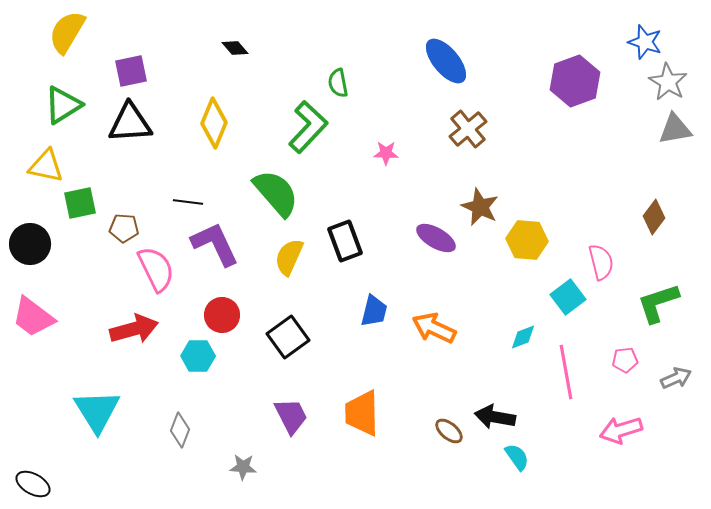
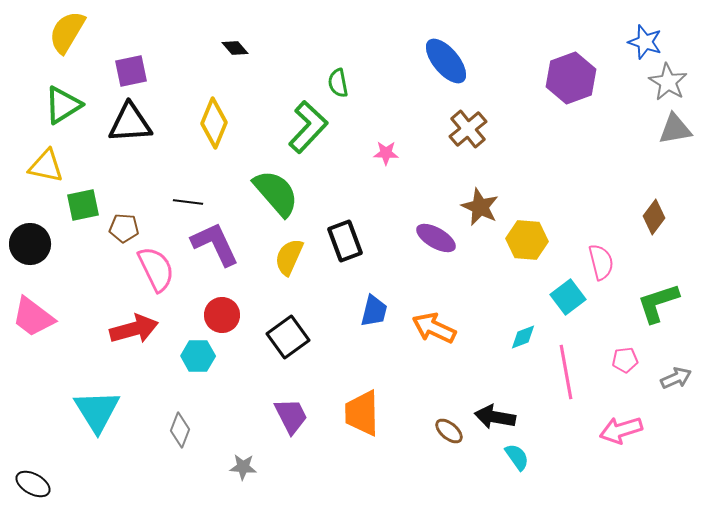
purple hexagon at (575, 81): moved 4 px left, 3 px up
green square at (80, 203): moved 3 px right, 2 px down
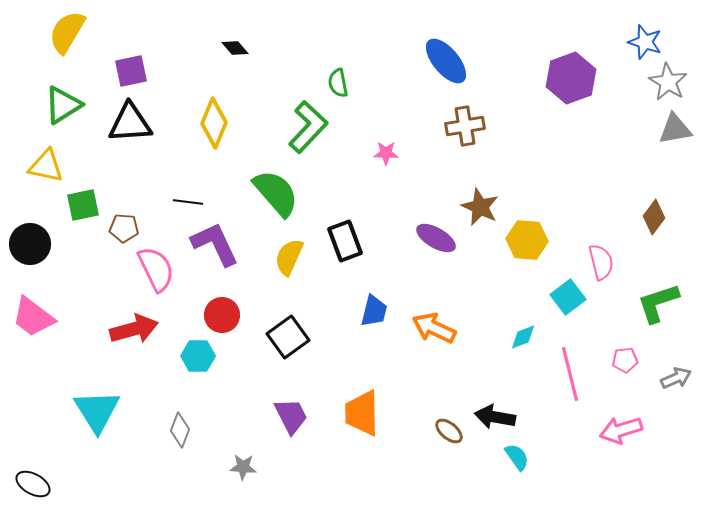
brown cross at (468, 129): moved 3 px left, 3 px up; rotated 30 degrees clockwise
pink line at (566, 372): moved 4 px right, 2 px down; rotated 4 degrees counterclockwise
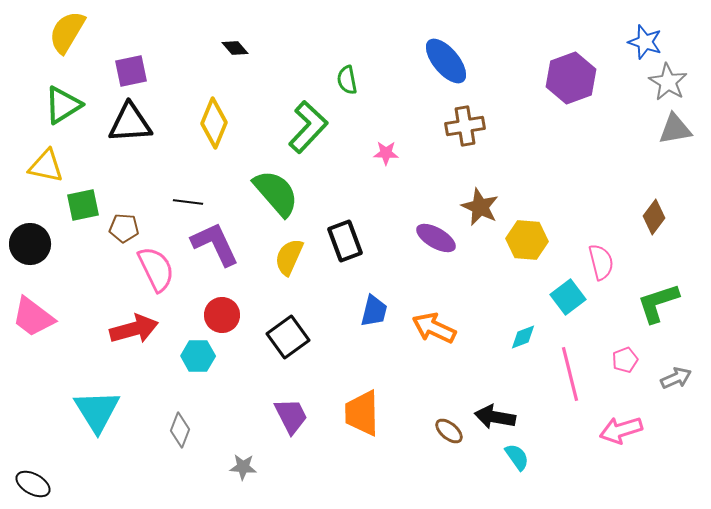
green semicircle at (338, 83): moved 9 px right, 3 px up
pink pentagon at (625, 360): rotated 15 degrees counterclockwise
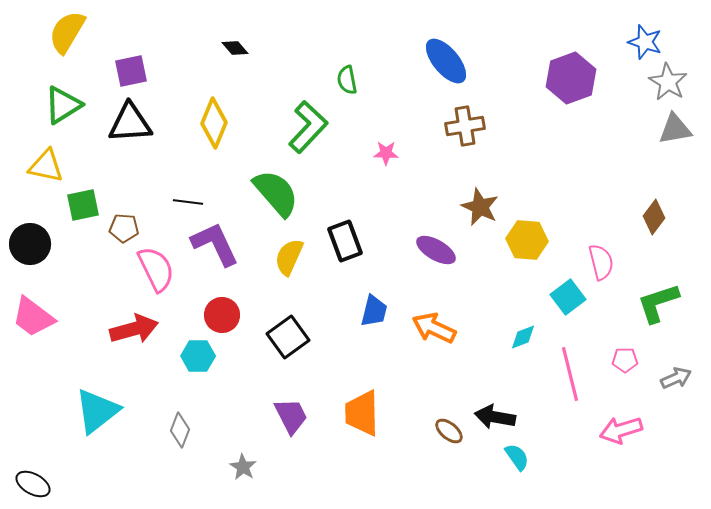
purple ellipse at (436, 238): moved 12 px down
pink pentagon at (625, 360): rotated 20 degrees clockwise
cyan triangle at (97, 411): rotated 24 degrees clockwise
gray star at (243, 467): rotated 28 degrees clockwise
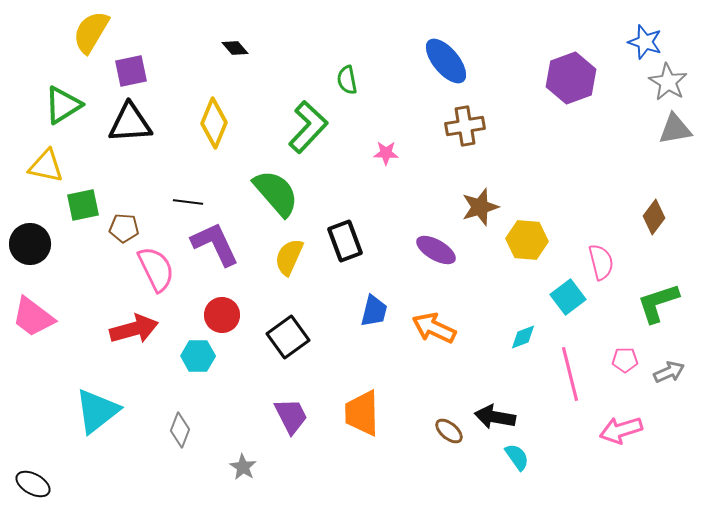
yellow semicircle at (67, 32): moved 24 px right
brown star at (480, 207): rotated 30 degrees clockwise
gray arrow at (676, 378): moved 7 px left, 6 px up
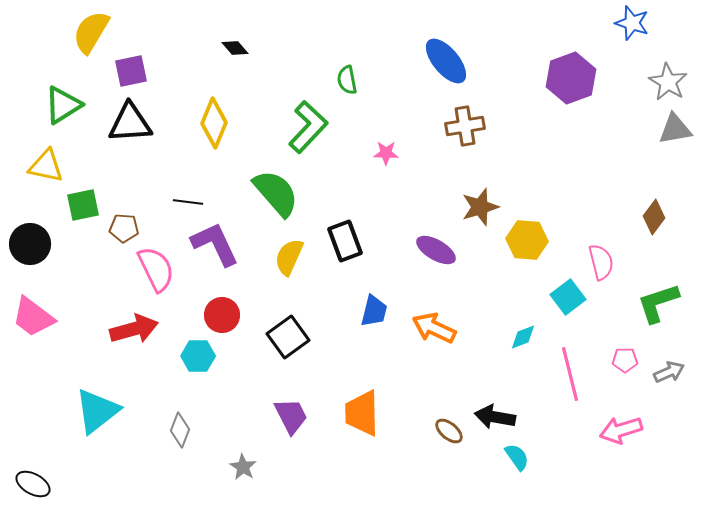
blue star at (645, 42): moved 13 px left, 19 px up
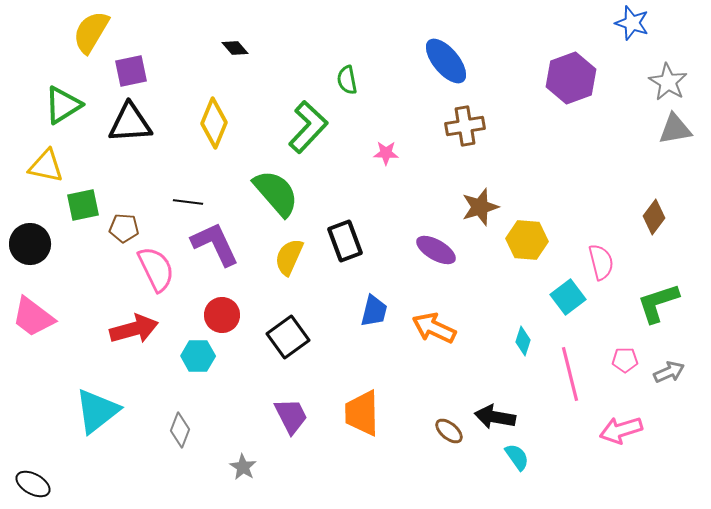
cyan diamond at (523, 337): moved 4 px down; rotated 52 degrees counterclockwise
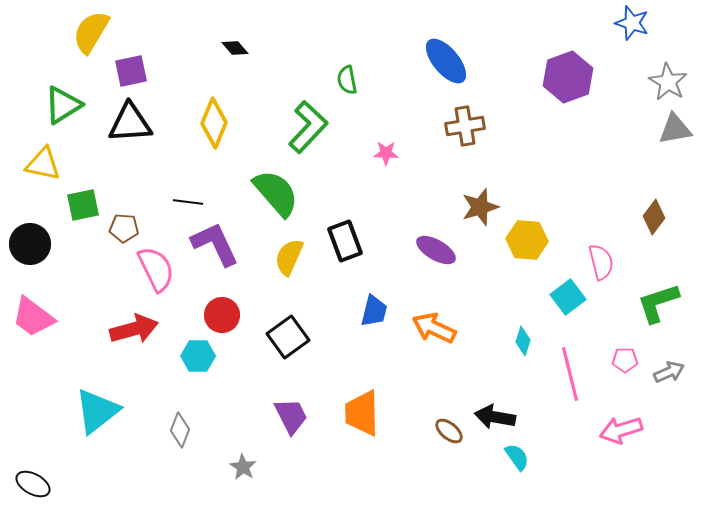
purple hexagon at (571, 78): moved 3 px left, 1 px up
yellow triangle at (46, 166): moved 3 px left, 2 px up
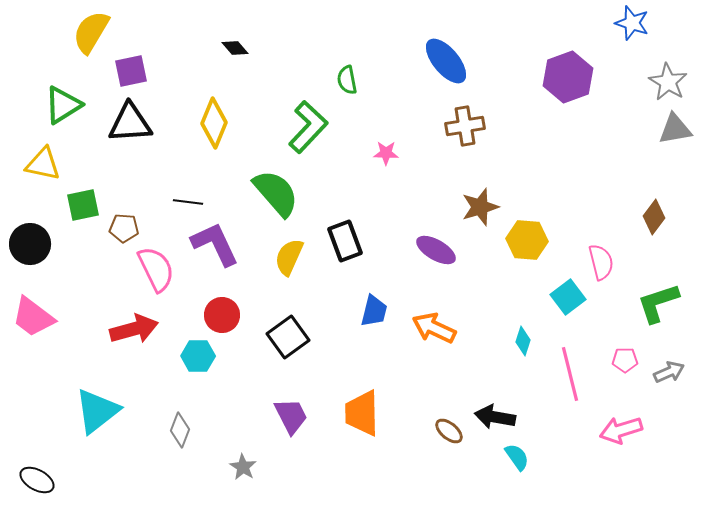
black ellipse at (33, 484): moved 4 px right, 4 px up
